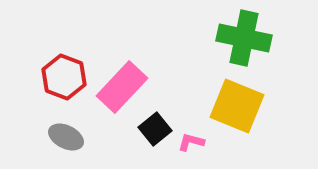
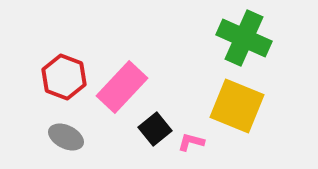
green cross: rotated 12 degrees clockwise
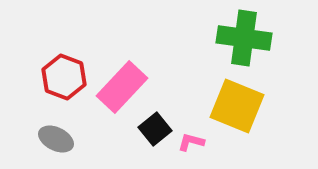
green cross: rotated 16 degrees counterclockwise
gray ellipse: moved 10 px left, 2 px down
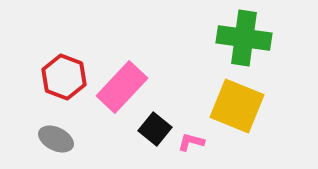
black square: rotated 12 degrees counterclockwise
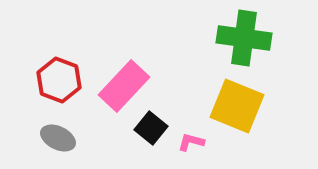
red hexagon: moved 5 px left, 3 px down
pink rectangle: moved 2 px right, 1 px up
black square: moved 4 px left, 1 px up
gray ellipse: moved 2 px right, 1 px up
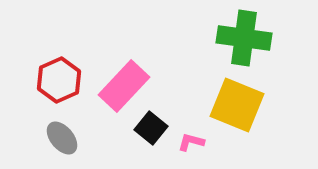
red hexagon: rotated 15 degrees clockwise
yellow square: moved 1 px up
gray ellipse: moved 4 px right; rotated 24 degrees clockwise
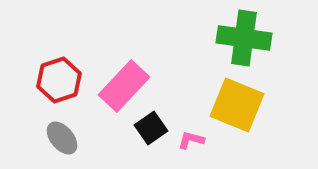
red hexagon: rotated 6 degrees clockwise
black square: rotated 16 degrees clockwise
pink L-shape: moved 2 px up
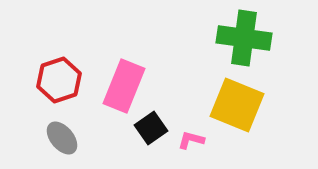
pink rectangle: rotated 21 degrees counterclockwise
